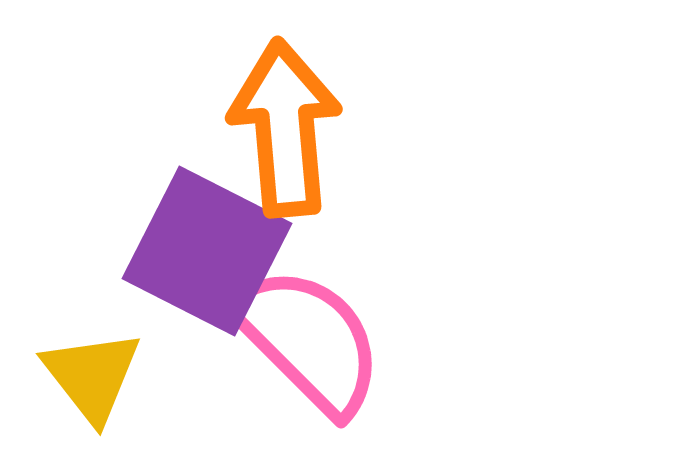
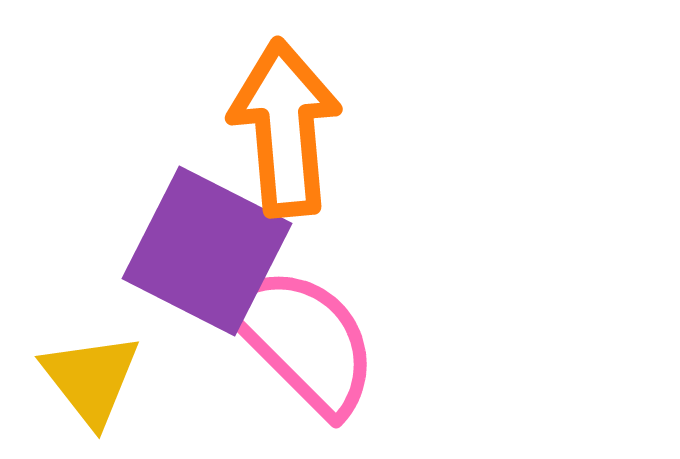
pink semicircle: moved 5 px left
yellow triangle: moved 1 px left, 3 px down
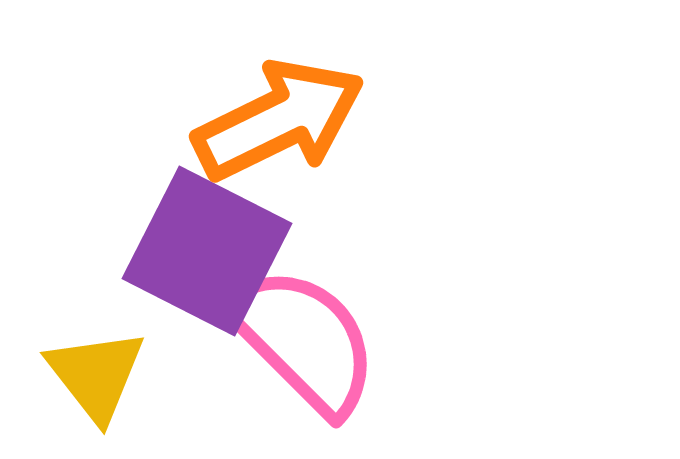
orange arrow: moved 6 px left, 8 px up; rotated 69 degrees clockwise
yellow triangle: moved 5 px right, 4 px up
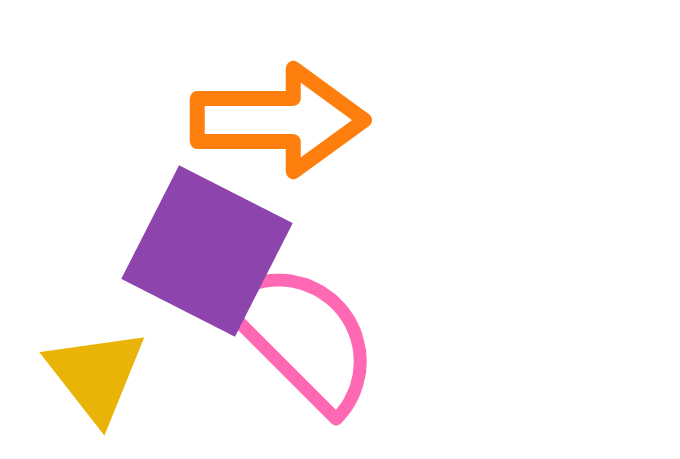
orange arrow: rotated 26 degrees clockwise
pink semicircle: moved 3 px up
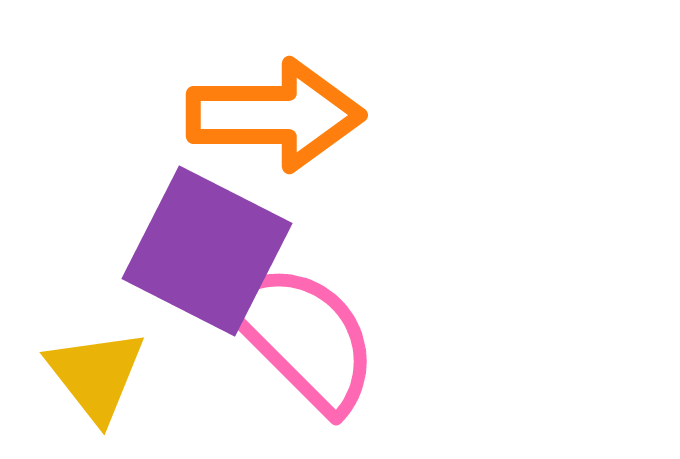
orange arrow: moved 4 px left, 5 px up
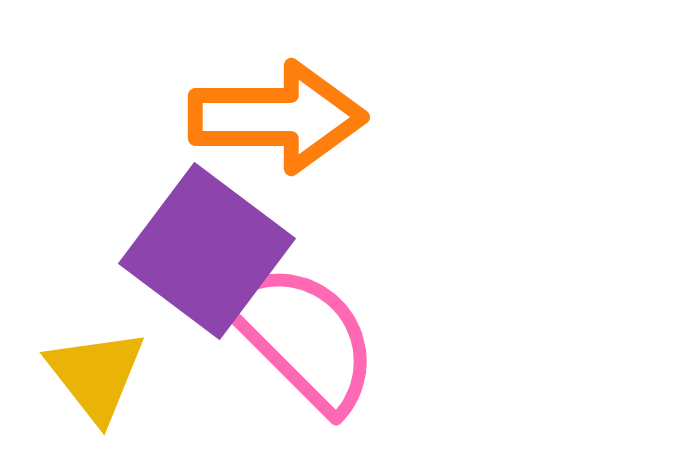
orange arrow: moved 2 px right, 2 px down
purple square: rotated 10 degrees clockwise
